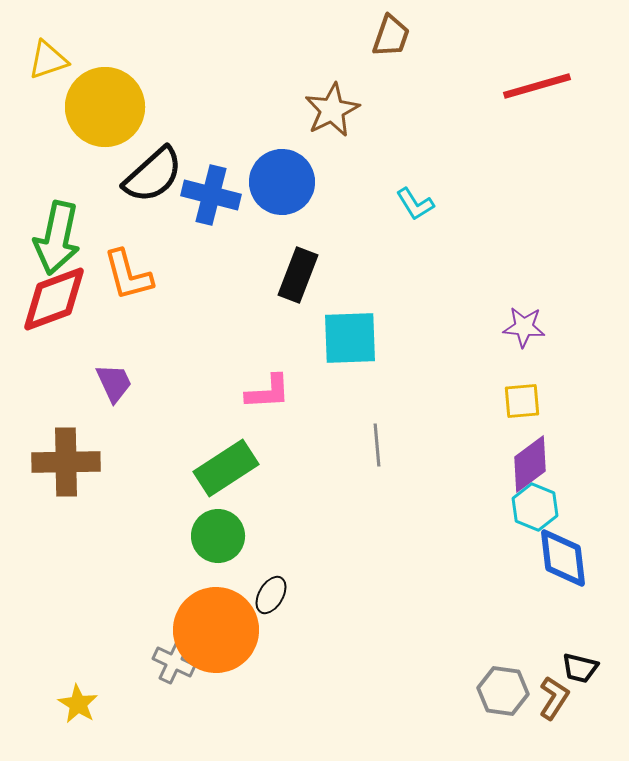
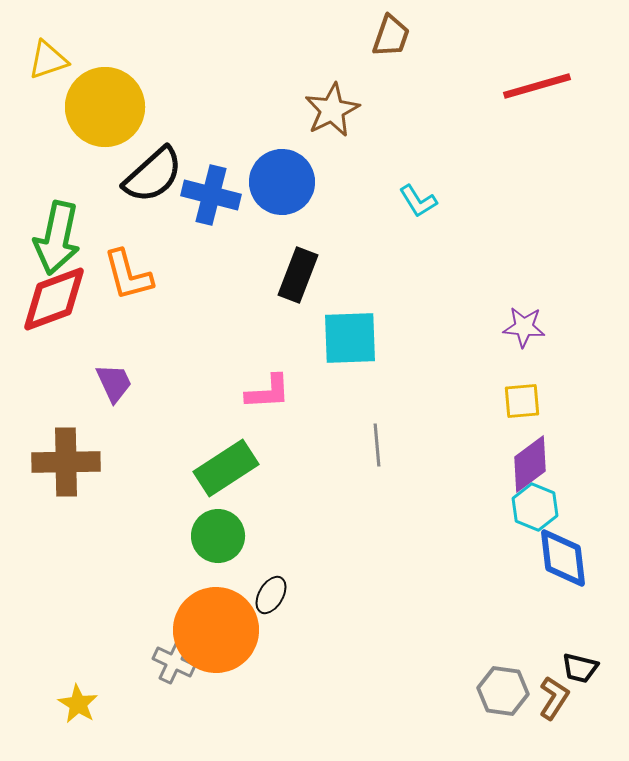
cyan L-shape: moved 3 px right, 3 px up
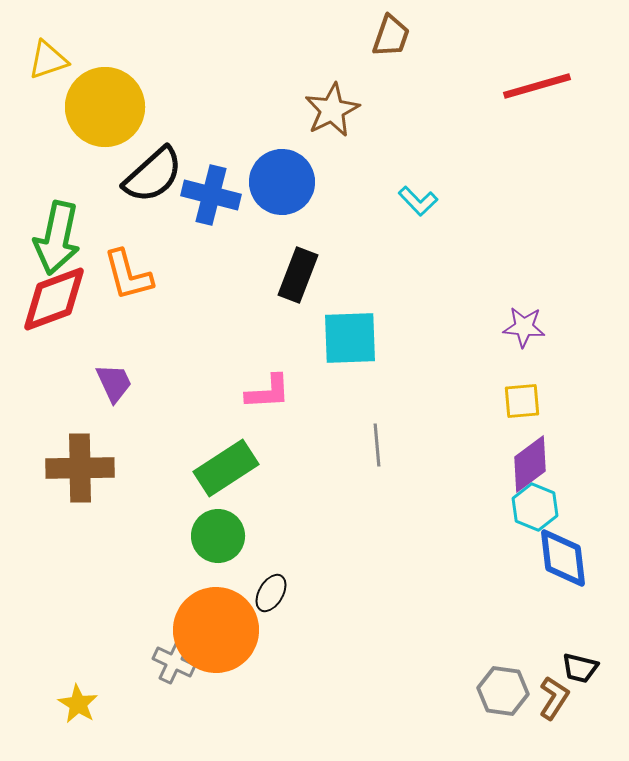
cyan L-shape: rotated 12 degrees counterclockwise
brown cross: moved 14 px right, 6 px down
black ellipse: moved 2 px up
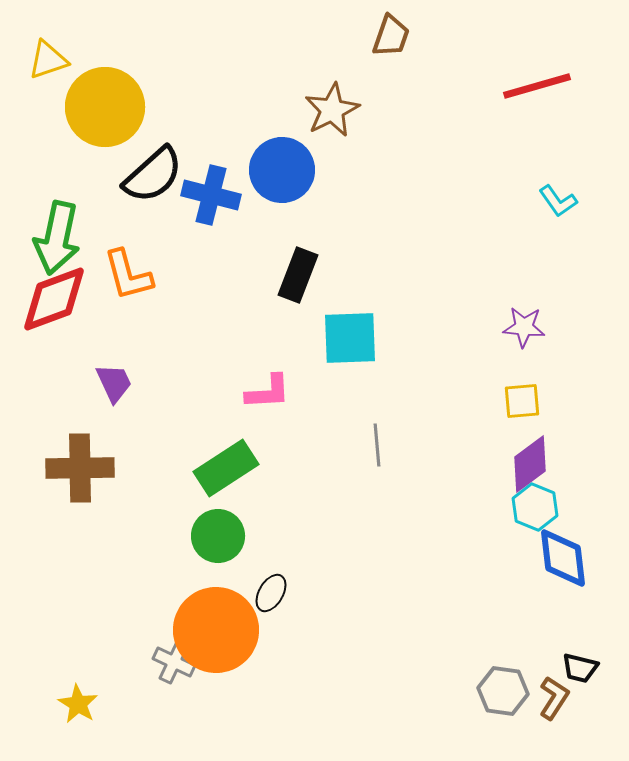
blue circle: moved 12 px up
cyan L-shape: moved 140 px right; rotated 9 degrees clockwise
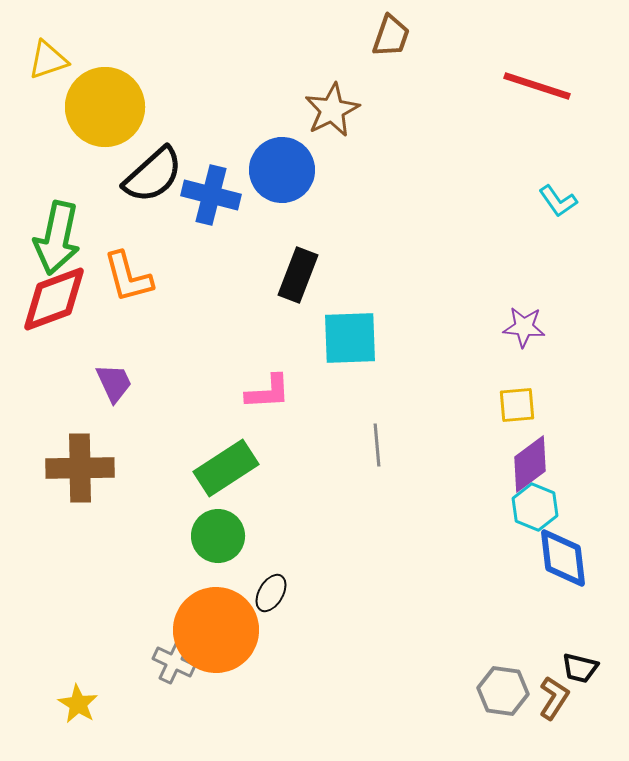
red line: rotated 34 degrees clockwise
orange L-shape: moved 2 px down
yellow square: moved 5 px left, 4 px down
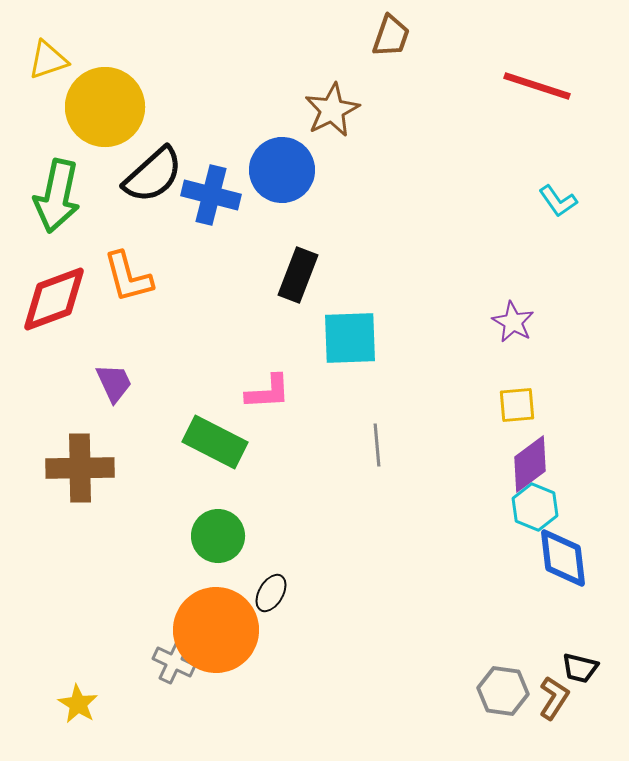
green arrow: moved 42 px up
purple star: moved 11 px left, 5 px up; rotated 24 degrees clockwise
green rectangle: moved 11 px left, 26 px up; rotated 60 degrees clockwise
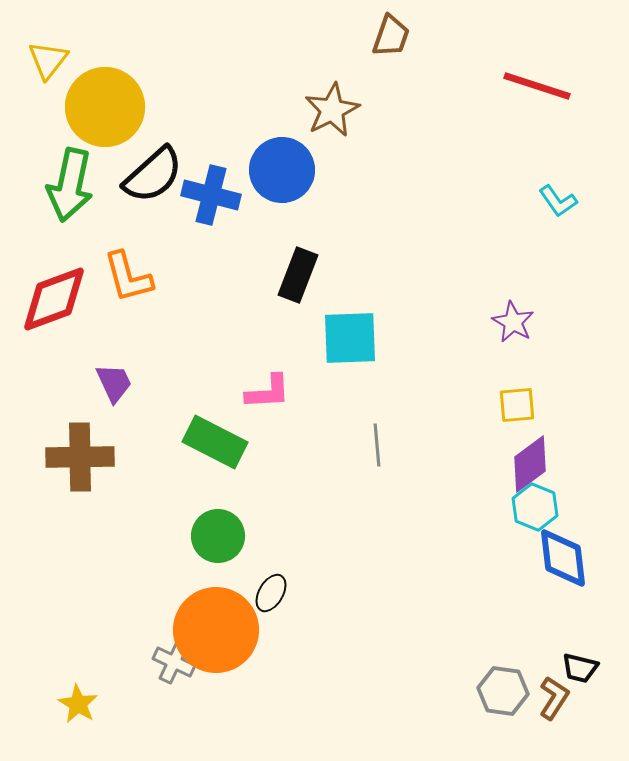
yellow triangle: rotated 33 degrees counterclockwise
green arrow: moved 13 px right, 11 px up
brown cross: moved 11 px up
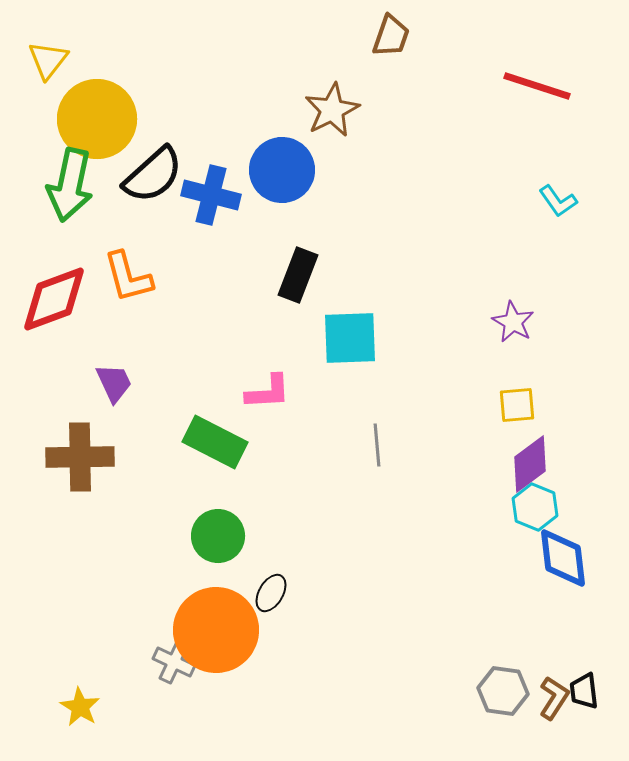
yellow circle: moved 8 px left, 12 px down
black trapezoid: moved 4 px right, 23 px down; rotated 69 degrees clockwise
yellow star: moved 2 px right, 3 px down
